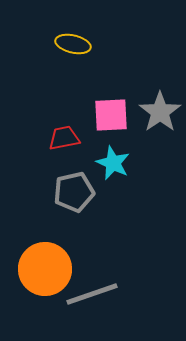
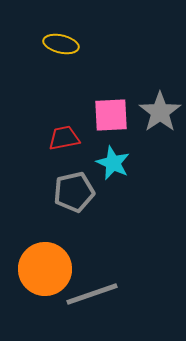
yellow ellipse: moved 12 px left
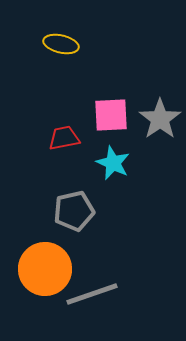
gray star: moved 7 px down
gray pentagon: moved 19 px down
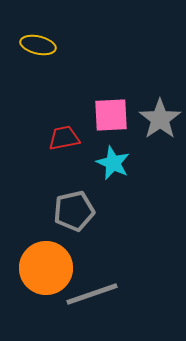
yellow ellipse: moved 23 px left, 1 px down
orange circle: moved 1 px right, 1 px up
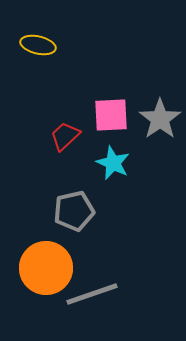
red trapezoid: moved 1 px right, 2 px up; rotated 32 degrees counterclockwise
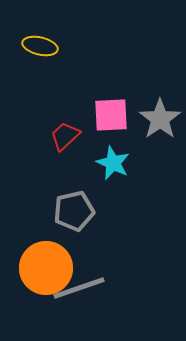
yellow ellipse: moved 2 px right, 1 px down
gray line: moved 13 px left, 6 px up
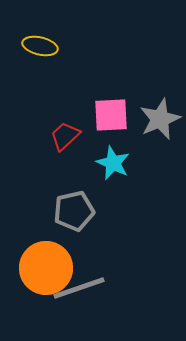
gray star: rotated 12 degrees clockwise
